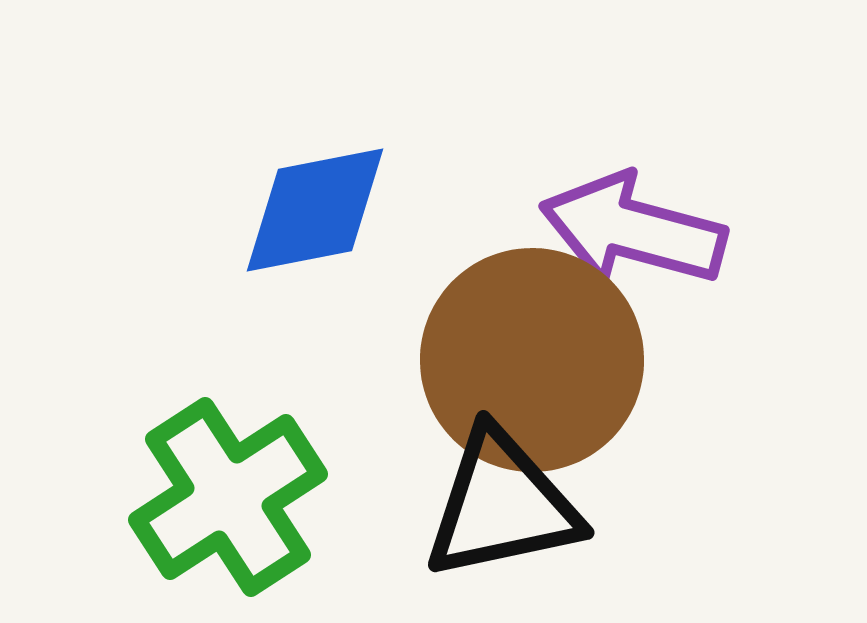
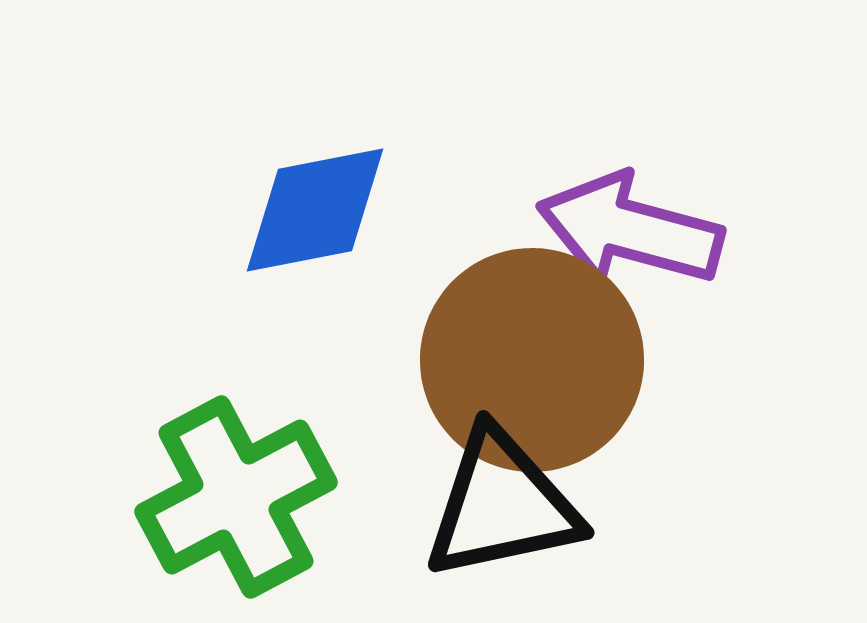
purple arrow: moved 3 px left
green cross: moved 8 px right; rotated 5 degrees clockwise
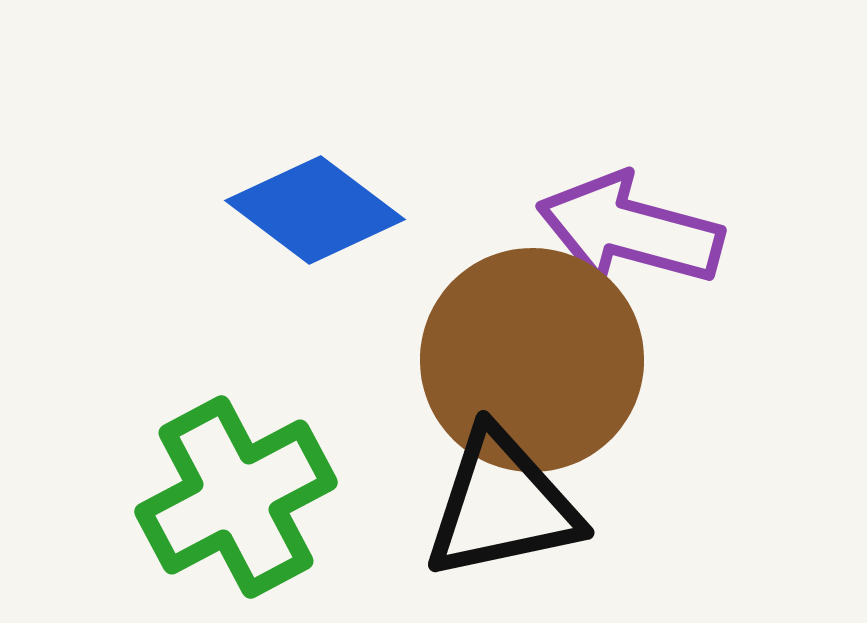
blue diamond: rotated 48 degrees clockwise
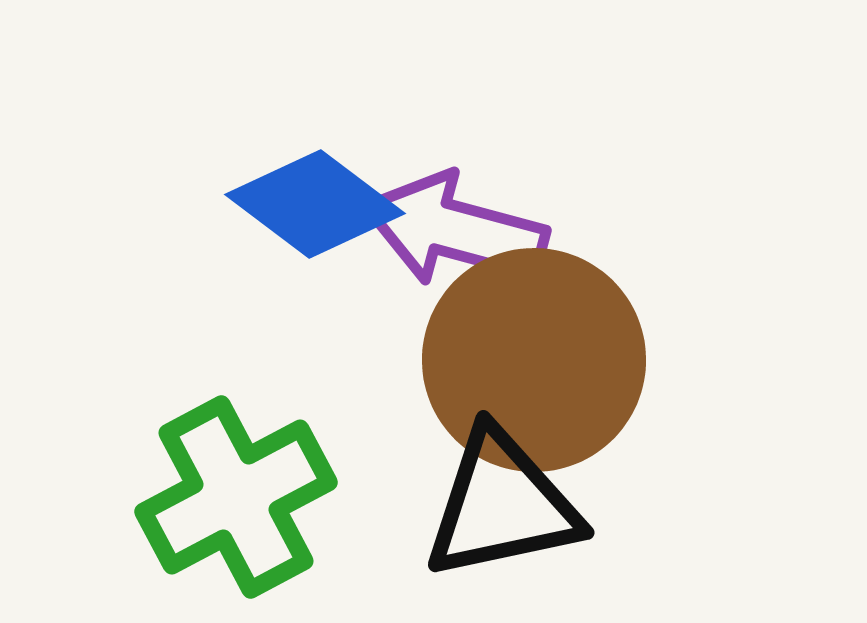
blue diamond: moved 6 px up
purple arrow: moved 175 px left
brown circle: moved 2 px right
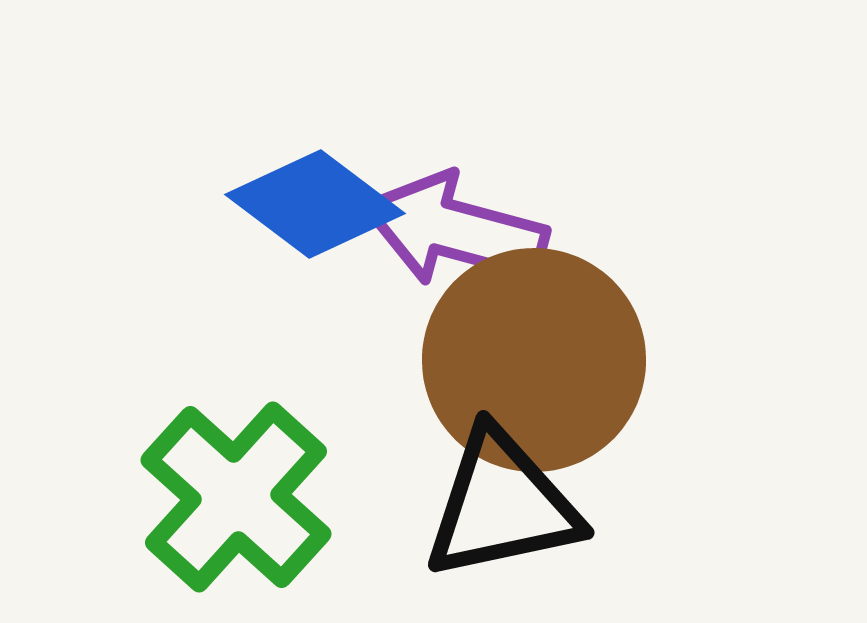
green cross: rotated 20 degrees counterclockwise
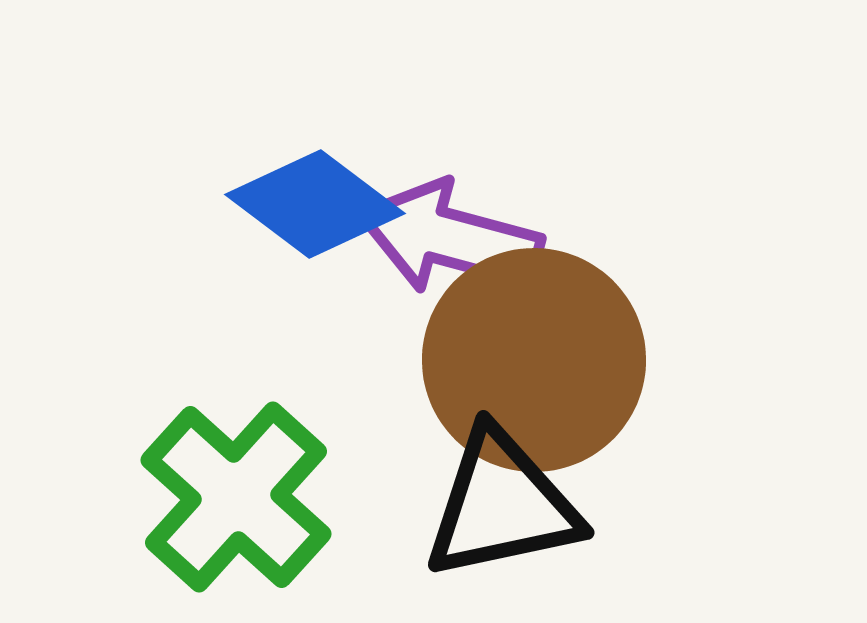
purple arrow: moved 5 px left, 8 px down
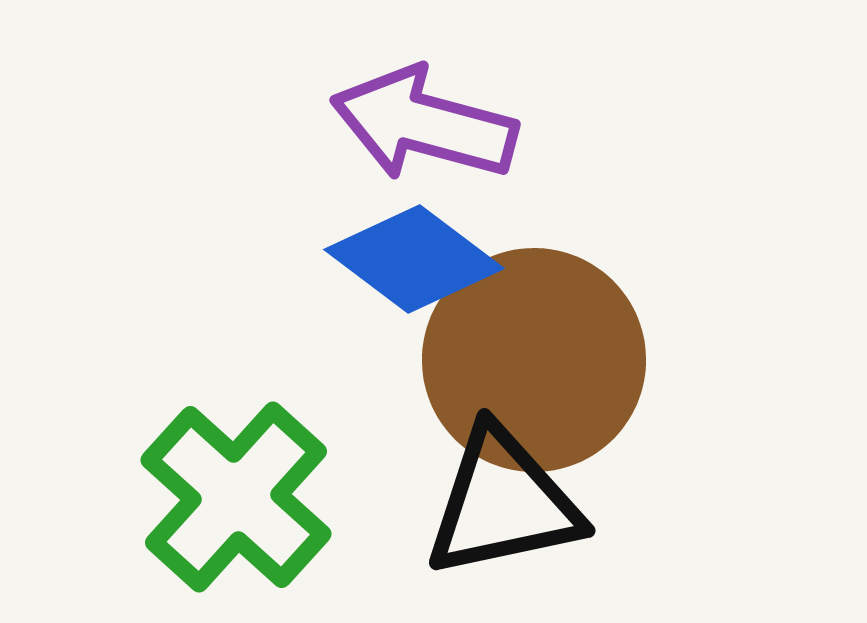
blue diamond: moved 99 px right, 55 px down
purple arrow: moved 26 px left, 114 px up
black triangle: moved 1 px right, 2 px up
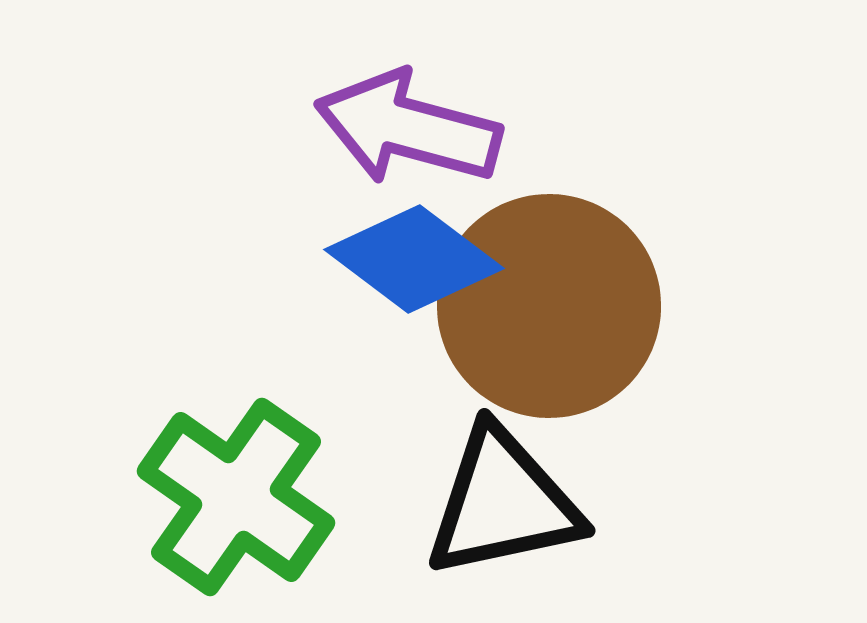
purple arrow: moved 16 px left, 4 px down
brown circle: moved 15 px right, 54 px up
green cross: rotated 7 degrees counterclockwise
